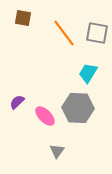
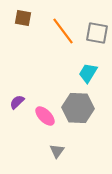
orange line: moved 1 px left, 2 px up
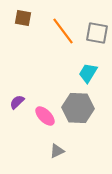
gray triangle: rotated 28 degrees clockwise
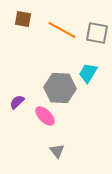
brown square: moved 1 px down
orange line: moved 1 px left, 1 px up; rotated 24 degrees counterclockwise
gray hexagon: moved 18 px left, 20 px up
gray triangle: rotated 42 degrees counterclockwise
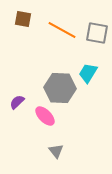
gray triangle: moved 1 px left
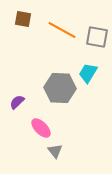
gray square: moved 4 px down
pink ellipse: moved 4 px left, 12 px down
gray triangle: moved 1 px left
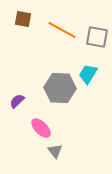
cyan trapezoid: moved 1 px down
purple semicircle: moved 1 px up
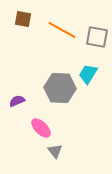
purple semicircle: rotated 21 degrees clockwise
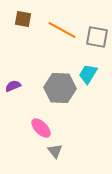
purple semicircle: moved 4 px left, 15 px up
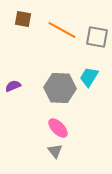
cyan trapezoid: moved 1 px right, 3 px down
pink ellipse: moved 17 px right
